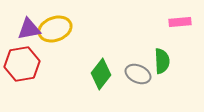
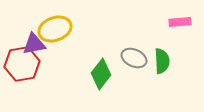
purple triangle: moved 5 px right, 15 px down
gray ellipse: moved 4 px left, 16 px up
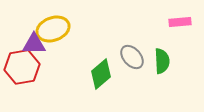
yellow ellipse: moved 2 px left
purple triangle: rotated 10 degrees clockwise
gray ellipse: moved 2 px left, 1 px up; rotated 25 degrees clockwise
red hexagon: moved 3 px down
green diamond: rotated 12 degrees clockwise
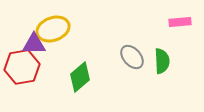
green diamond: moved 21 px left, 3 px down
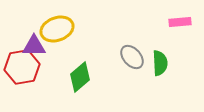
yellow ellipse: moved 4 px right
purple triangle: moved 2 px down
green semicircle: moved 2 px left, 2 px down
